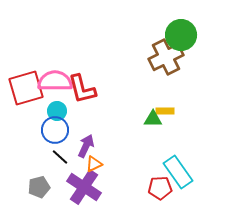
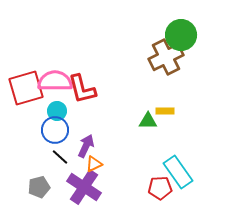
green triangle: moved 5 px left, 2 px down
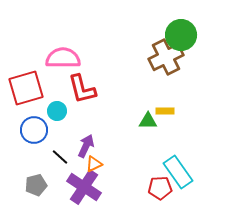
pink semicircle: moved 8 px right, 23 px up
blue circle: moved 21 px left
gray pentagon: moved 3 px left, 2 px up
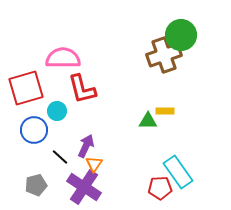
brown cross: moved 2 px left, 2 px up; rotated 8 degrees clockwise
orange triangle: rotated 30 degrees counterclockwise
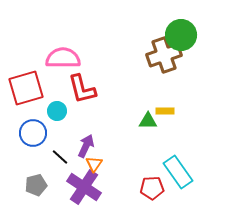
blue circle: moved 1 px left, 3 px down
red pentagon: moved 8 px left
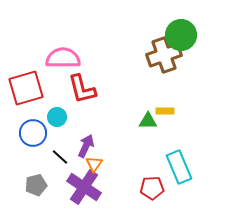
cyan circle: moved 6 px down
cyan rectangle: moved 1 px right, 5 px up; rotated 12 degrees clockwise
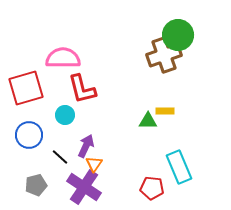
green circle: moved 3 px left
cyan circle: moved 8 px right, 2 px up
blue circle: moved 4 px left, 2 px down
red pentagon: rotated 10 degrees clockwise
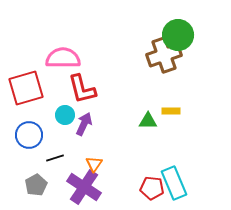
yellow rectangle: moved 6 px right
purple arrow: moved 2 px left, 22 px up
black line: moved 5 px left, 1 px down; rotated 60 degrees counterclockwise
cyan rectangle: moved 5 px left, 16 px down
gray pentagon: rotated 15 degrees counterclockwise
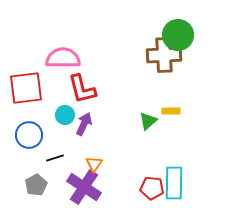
brown cross: rotated 16 degrees clockwise
red square: rotated 9 degrees clockwise
green triangle: rotated 42 degrees counterclockwise
cyan rectangle: rotated 24 degrees clockwise
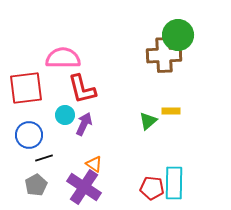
black line: moved 11 px left
orange triangle: rotated 30 degrees counterclockwise
